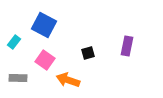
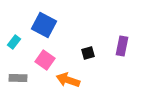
purple rectangle: moved 5 px left
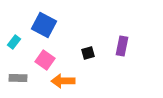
orange arrow: moved 5 px left, 1 px down; rotated 20 degrees counterclockwise
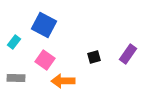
purple rectangle: moved 6 px right, 8 px down; rotated 24 degrees clockwise
black square: moved 6 px right, 4 px down
gray rectangle: moved 2 px left
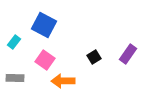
black square: rotated 16 degrees counterclockwise
gray rectangle: moved 1 px left
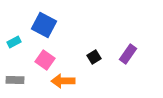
cyan rectangle: rotated 24 degrees clockwise
gray rectangle: moved 2 px down
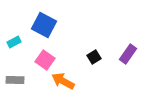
orange arrow: rotated 30 degrees clockwise
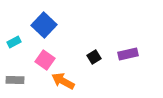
blue square: rotated 15 degrees clockwise
purple rectangle: rotated 42 degrees clockwise
